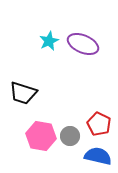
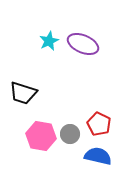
gray circle: moved 2 px up
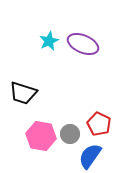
blue semicircle: moved 8 px left; rotated 68 degrees counterclockwise
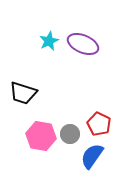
blue semicircle: moved 2 px right
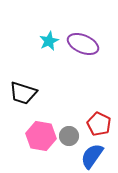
gray circle: moved 1 px left, 2 px down
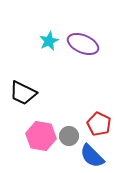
black trapezoid: rotated 8 degrees clockwise
blue semicircle: rotated 80 degrees counterclockwise
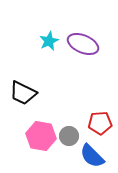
red pentagon: moved 1 px right, 1 px up; rotated 30 degrees counterclockwise
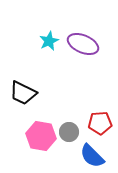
gray circle: moved 4 px up
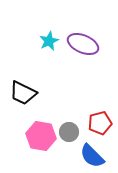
red pentagon: rotated 10 degrees counterclockwise
